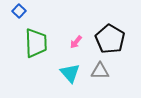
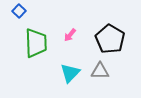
pink arrow: moved 6 px left, 7 px up
cyan triangle: rotated 25 degrees clockwise
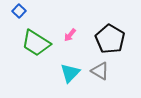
green trapezoid: rotated 124 degrees clockwise
gray triangle: rotated 30 degrees clockwise
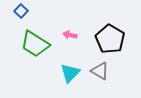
blue square: moved 2 px right
pink arrow: rotated 64 degrees clockwise
green trapezoid: moved 1 px left, 1 px down
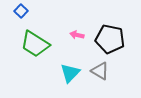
pink arrow: moved 7 px right
black pentagon: rotated 20 degrees counterclockwise
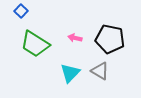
pink arrow: moved 2 px left, 3 px down
